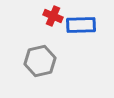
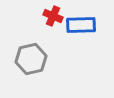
gray hexagon: moved 9 px left, 2 px up
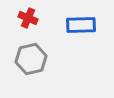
red cross: moved 25 px left, 2 px down
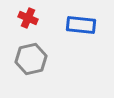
blue rectangle: rotated 8 degrees clockwise
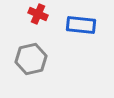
red cross: moved 10 px right, 4 px up
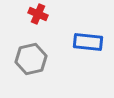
blue rectangle: moved 7 px right, 17 px down
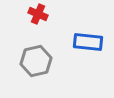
gray hexagon: moved 5 px right, 2 px down
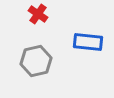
red cross: rotated 12 degrees clockwise
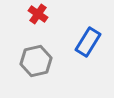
blue rectangle: rotated 64 degrees counterclockwise
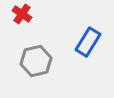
red cross: moved 16 px left
